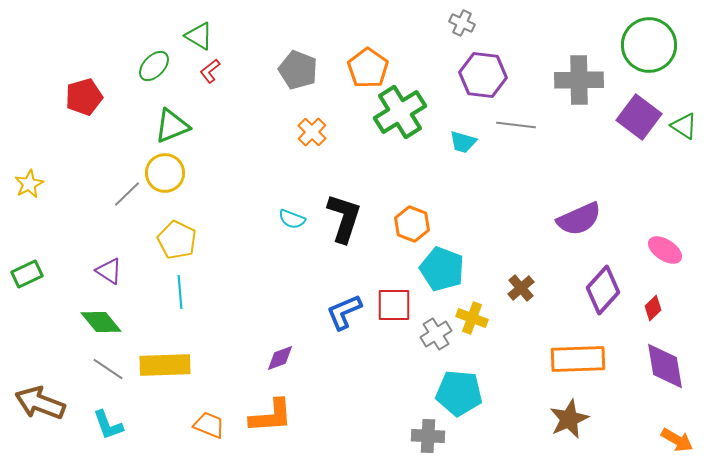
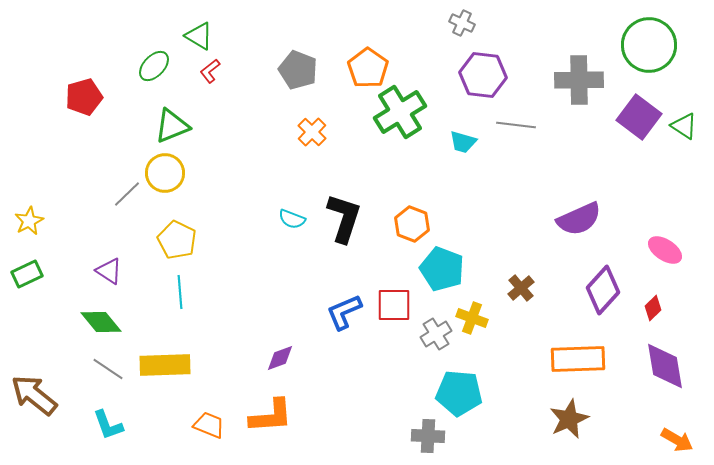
yellow star at (29, 184): moved 37 px down
brown arrow at (40, 403): moved 6 px left, 8 px up; rotated 18 degrees clockwise
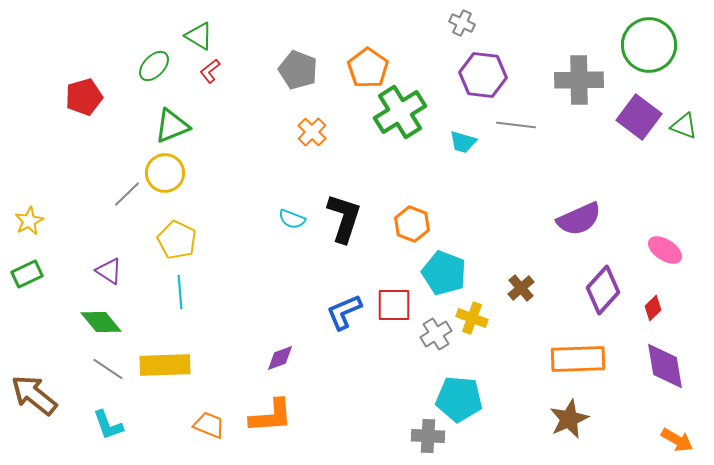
green triangle at (684, 126): rotated 12 degrees counterclockwise
cyan pentagon at (442, 269): moved 2 px right, 4 px down
cyan pentagon at (459, 393): moved 6 px down
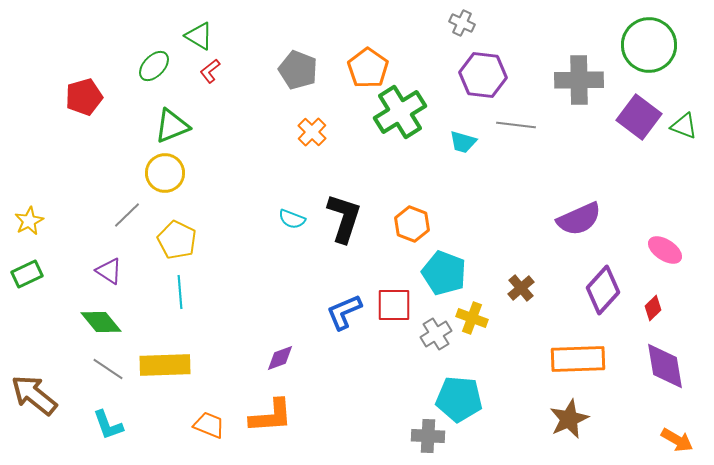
gray line at (127, 194): moved 21 px down
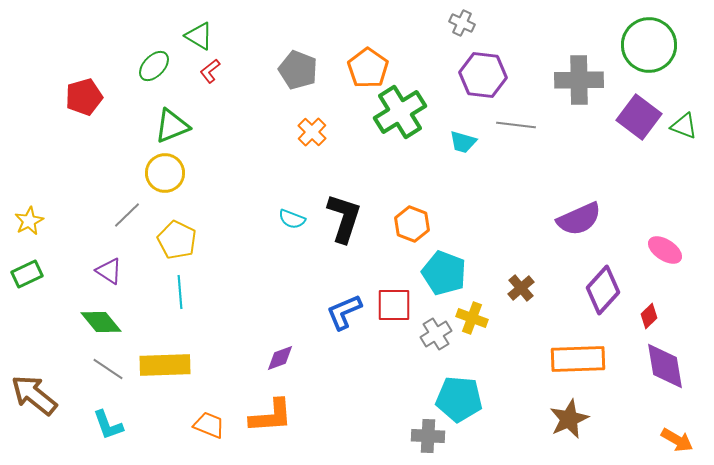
red diamond at (653, 308): moved 4 px left, 8 px down
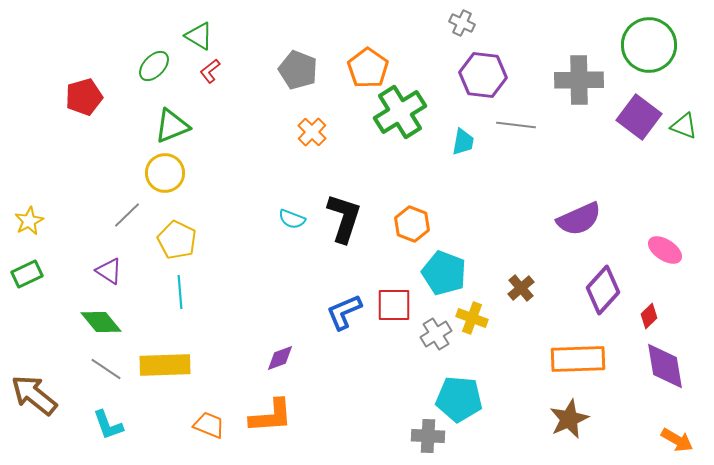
cyan trapezoid at (463, 142): rotated 96 degrees counterclockwise
gray line at (108, 369): moved 2 px left
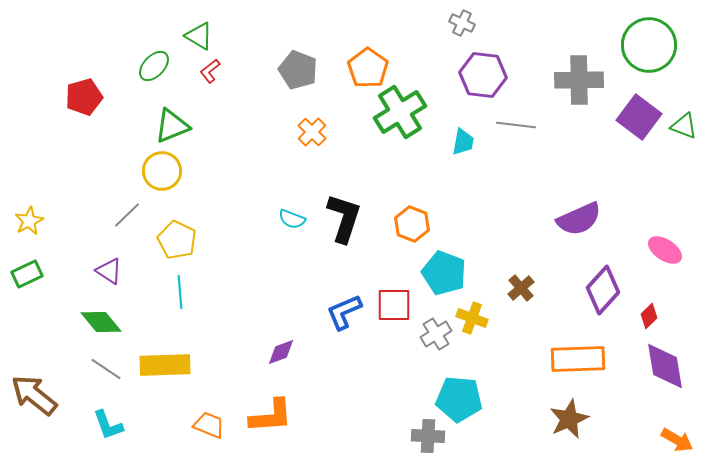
yellow circle at (165, 173): moved 3 px left, 2 px up
purple diamond at (280, 358): moved 1 px right, 6 px up
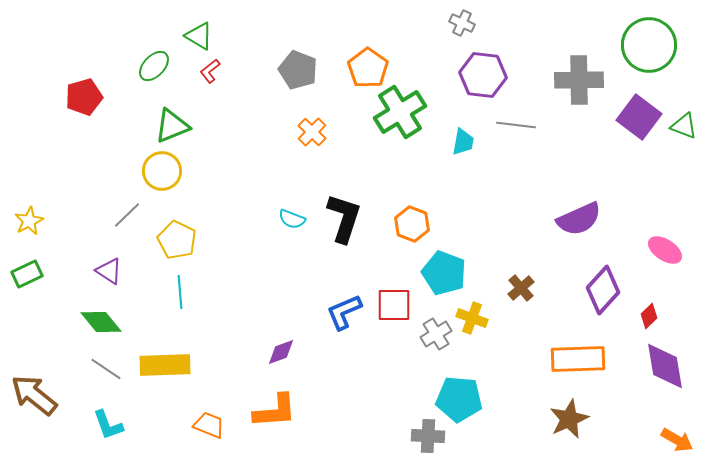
orange L-shape at (271, 416): moved 4 px right, 5 px up
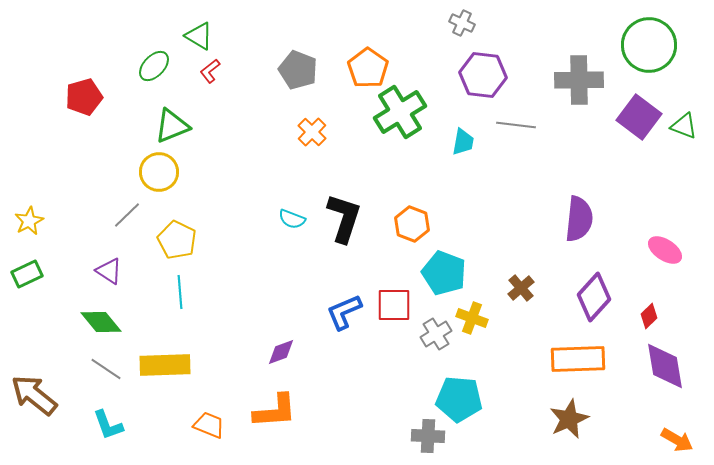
yellow circle at (162, 171): moved 3 px left, 1 px down
purple semicircle at (579, 219): rotated 60 degrees counterclockwise
purple diamond at (603, 290): moved 9 px left, 7 px down
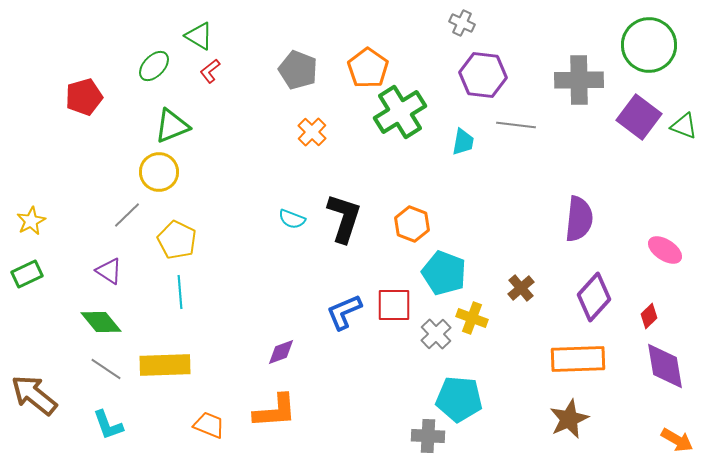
yellow star at (29, 221): moved 2 px right
gray cross at (436, 334): rotated 12 degrees counterclockwise
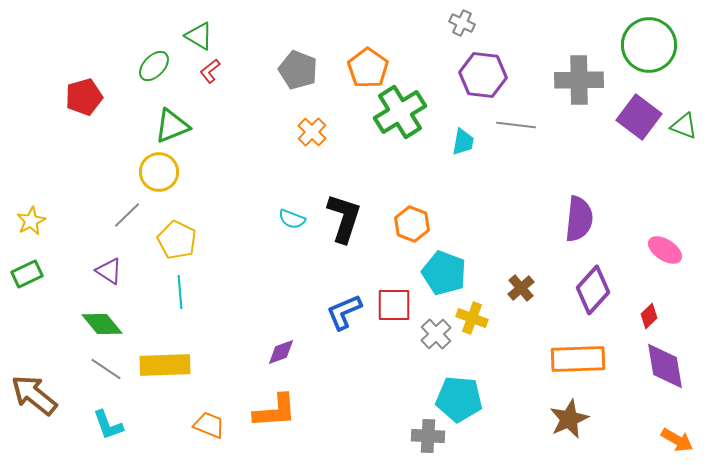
purple diamond at (594, 297): moved 1 px left, 7 px up
green diamond at (101, 322): moved 1 px right, 2 px down
